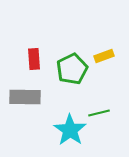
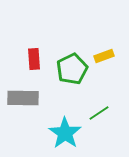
gray rectangle: moved 2 px left, 1 px down
green line: rotated 20 degrees counterclockwise
cyan star: moved 5 px left, 3 px down
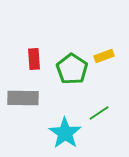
green pentagon: rotated 12 degrees counterclockwise
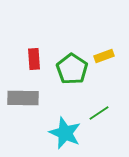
cyan star: rotated 12 degrees counterclockwise
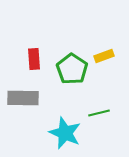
green line: rotated 20 degrees clockwise
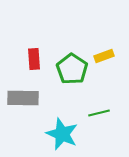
cyan star: moved 3 px left, 1 px down
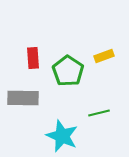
red rectangle: moved 1 px left, 1 px up
green pentagon: moved 4 px left, 2 px down
cyan star: moved 2 px down
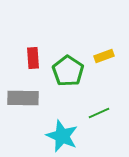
green line: rotated 10 degrees counterclockwise
